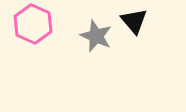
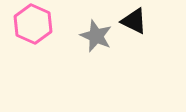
black triangle: rotated 24 degrees counterclockwise
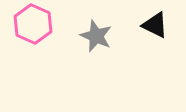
black triangle: moved 21 px right, 4 px down
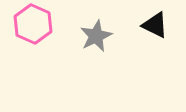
gray star: rotated 24 degrees clockwise
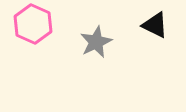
gray star: moved 6 px down
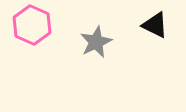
pink hexagon: moved 1 px left, 1 px down
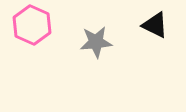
gray star: rotated 20 degrees clockwise
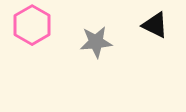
pink hexagon: rotated 6 degrees clockwise
